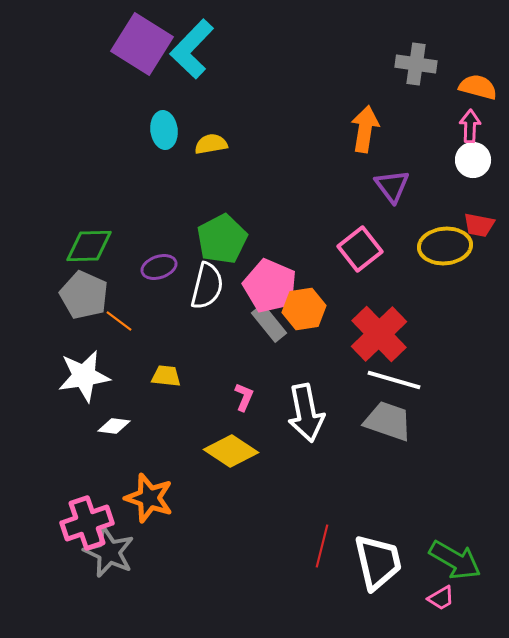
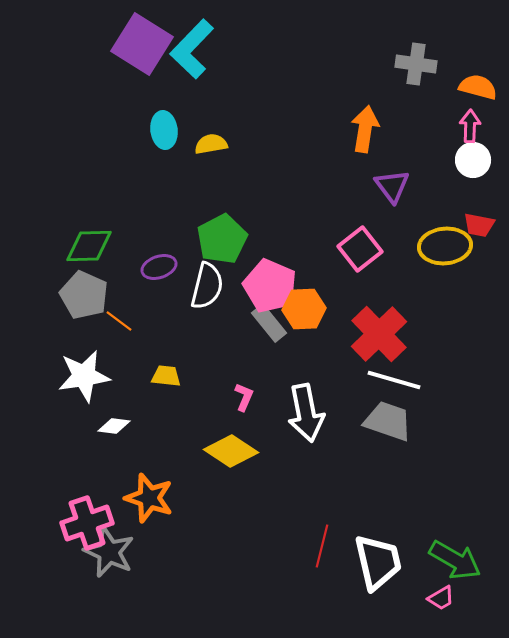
orange hexagon: rotated 6 degrees clockwise
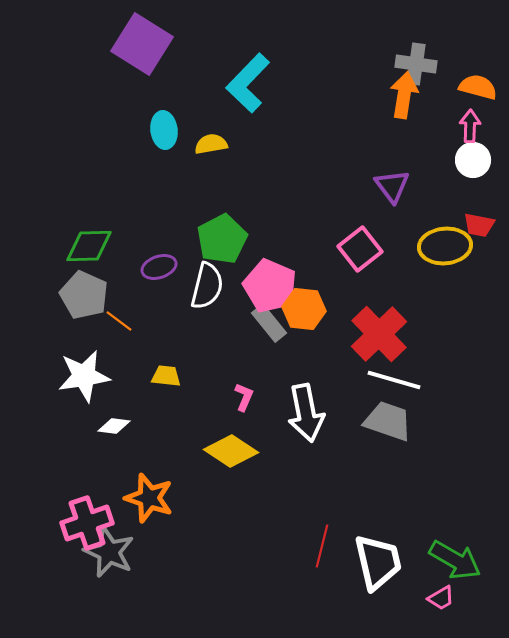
cyan L-shape: moved 56 px right, 34 px down
orange arrow: moved 39 px right, 34 px up
orange hexagon: rotated 9 degrees clockwise
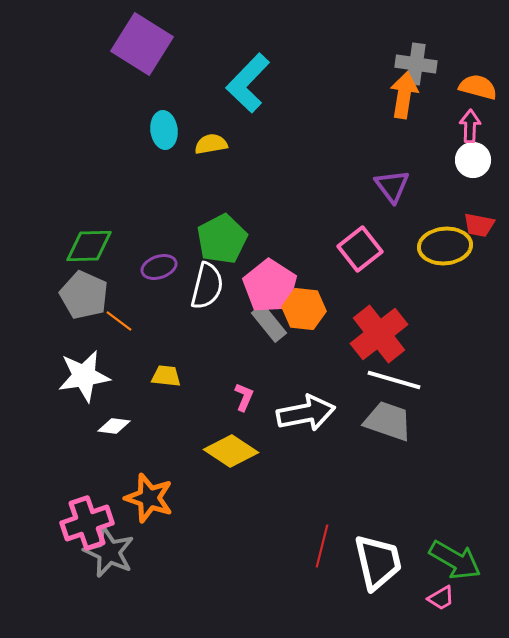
pink pentagon: rotated 10 degrees clockwise
red cross: rotated 6 degrees clockwise
white arrow: rotated 90 degrees counterclockwise
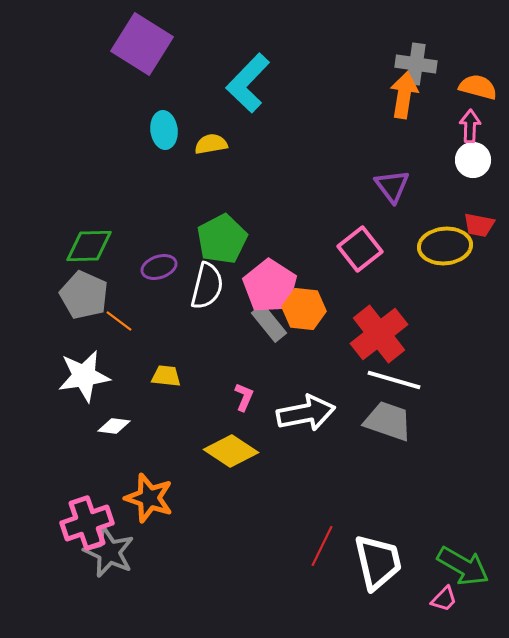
red line: rotated 12 degrees clockwise
green arrow: moved 8 px right, 6 px down
pink trapezoid: moved 3 px right, 1 px down; rotated 16 degrees counterclockwise
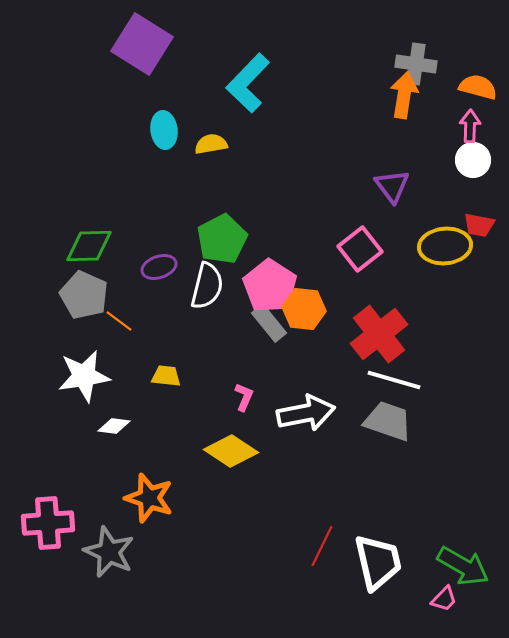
pink cross: moved 39 px left; rotated 15 degrees clockwise
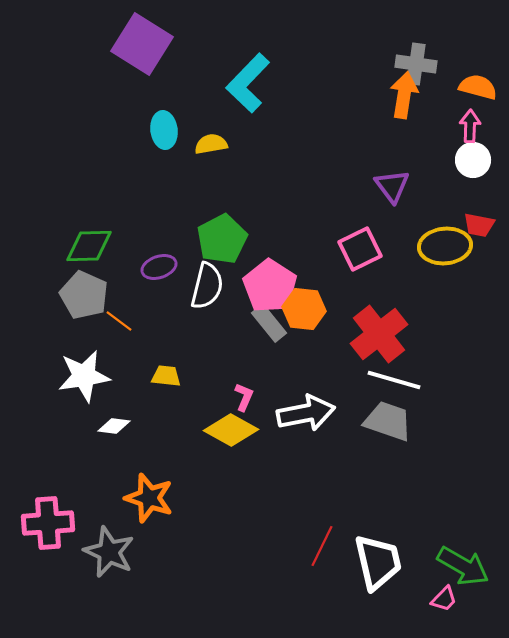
pink square: rotated 12 degrees clockwise
yellow diamond: moved 21 px up; rotated 4 degrees counterclockwise
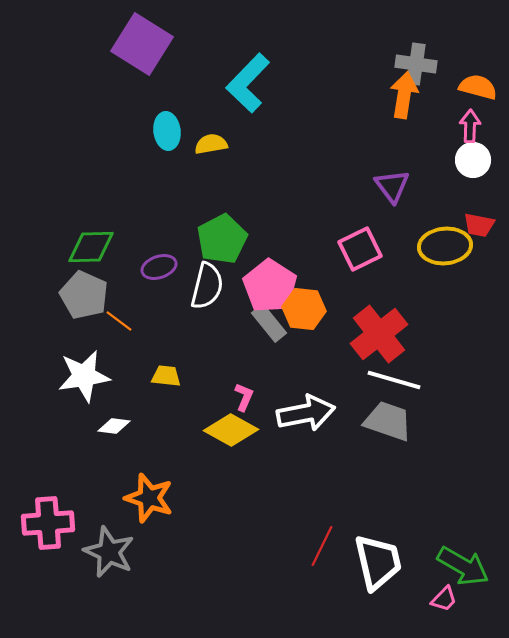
cyan ellipse: moved 3 px right, 1 px down
green diamond: moved 2 px right, 1 px down
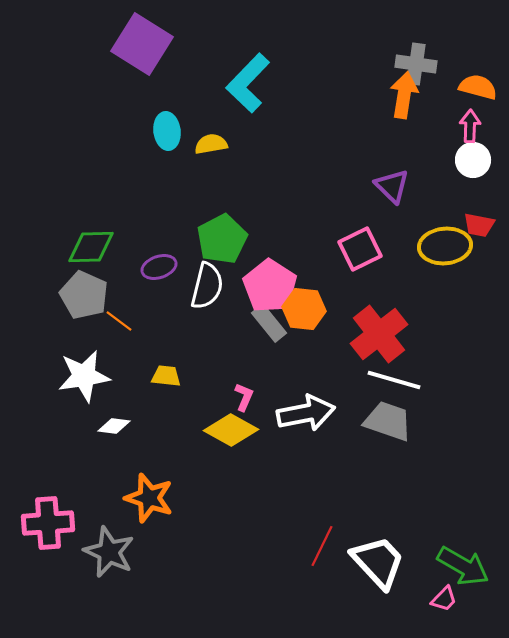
purple triangle: rotated 9 degrees counterclockwise
white trapezoid: rotated 30 degrees counterclockwise
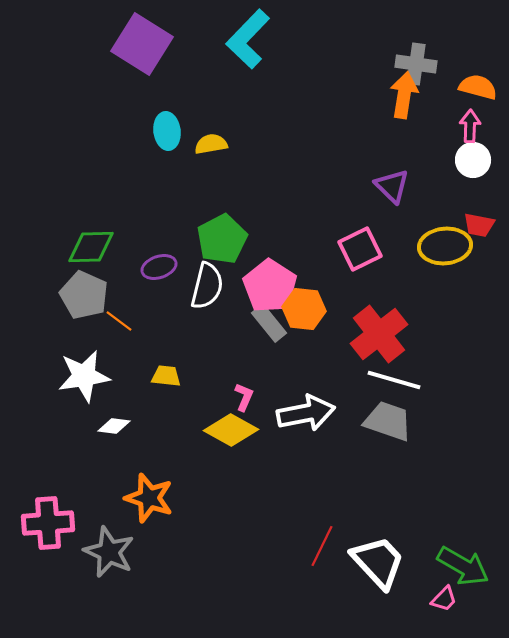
cyan L-shape: moved 44 px up
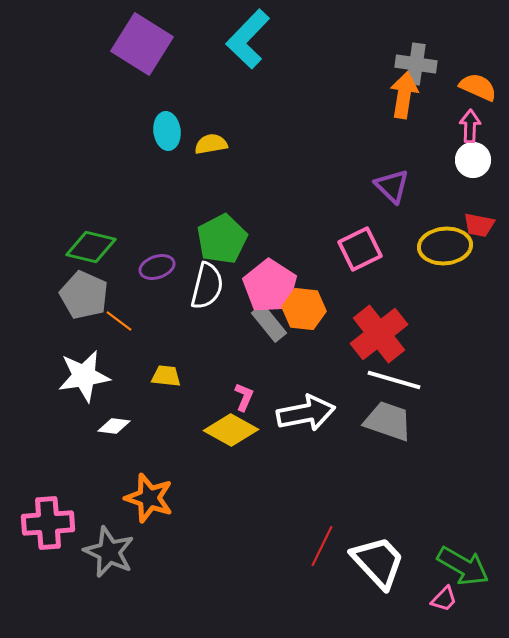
orange semicircle: rotated 9 degrees clockwise
green diamond: rotated 15 degrees clockwise
purple ellipse: moved 2 px left
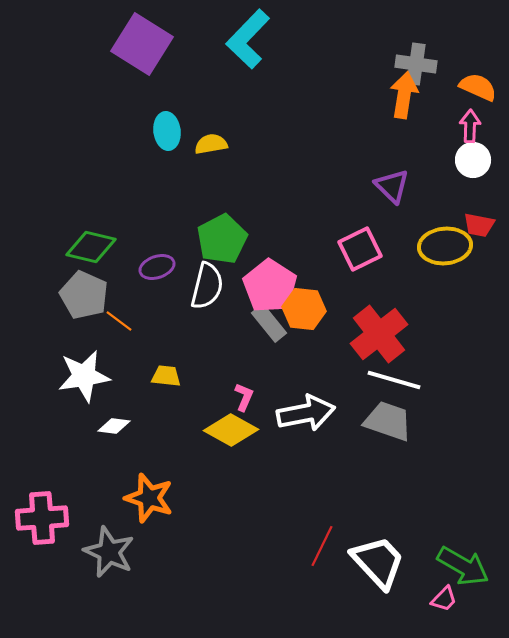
pink cross: moved 6 px left, 5 px up
